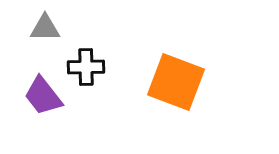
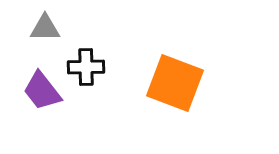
orange square: moved 1 px left, 1 px down
purple trapezoid: moved 1 px left, 5 px up
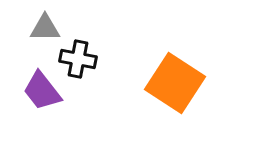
black cross: moved 8 px left, 8 px up; rotated 12 degrees clockwise
orange square: rotated 12 degrees clockwise
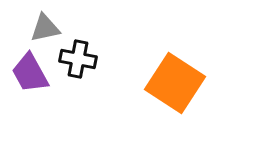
gray triangle: rotated 12 degrees counterclockwise
purple trapezoid: moved 12 px left, 18 px up; rotated 9 degrees clockwise
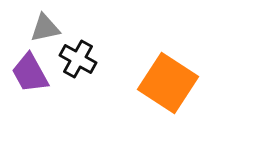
black cross: rotated 18 degrees clockwise
orange square: moved 7 px left
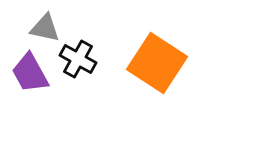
gray triangle: rotated 24 degrees clockwise
orange square: moved 11 px left, 20 px up
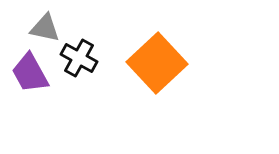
black cross: moved 1 px right, 1 px up
orange square: rotated 14 degrees clockwise
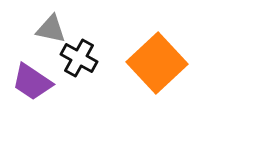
gray triangle: moved 6 px right, 1 px down
purple trapezoid: moved 2 px right, 9 px down; rotated 27 degrees counterclockwise
